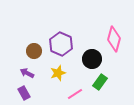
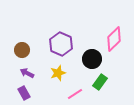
pink diamond: rotated 30 degrees clockwise
brown circle: moved 12 px left, 1 px up
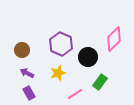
black circle: moved 4 px left, 2 px up
purple rectangle: moved 5 px right
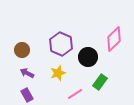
purple rectangle: moved 2 px left, 2 px down
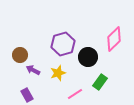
purple hexagon: moved 2 px right; rotated 20 degrees clockwise
brown circle: moved 2 px left, 5 px down
purple arrow: moved 6 px right, 3 px up
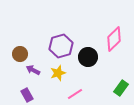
purple hexagon: moved 2 px left, 2 px down
brown circle: moved 1 px up
green rectangle: moved 21 px right, 6 px down
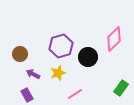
purple arrow: moved 4 px down
